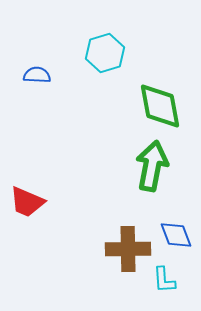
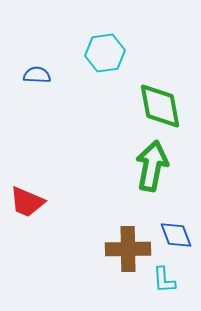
cyan hexagon: rotated 9 degrees clockwise
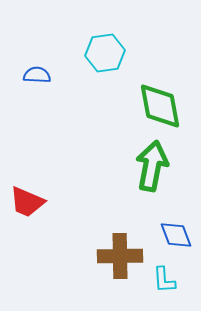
brown cross: moved 8 px left, 7 px down
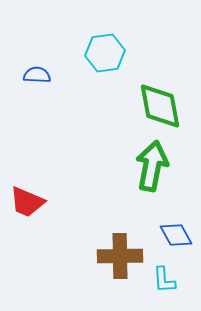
blue diamond: rotated 8 degrees counterclockwise
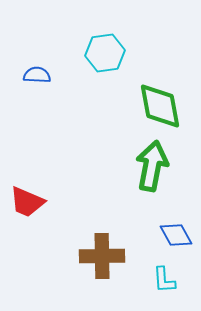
brown cross: moved 18 px left
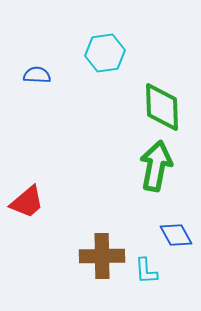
green diamond: moved 2 px right, 1 px down; rotated 9 degrees clockwise
green arrow: moved 4 px right
red trapezoid: rotated 63 degrees counterclockwise
cyan L-shape: moved 18 px left, 9 px up
